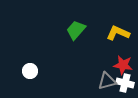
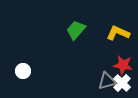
white circle: moved 7 px left
white cross: moved 3 px left; rotated 30 degrees clockwise
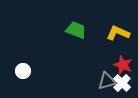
green trapezoid: rotated 70 degrees clockwise
red star: rotated 12 degrees clockwise
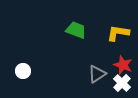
yellow L-shape: rotated 15 degrees counterclockwise
gray triangle: moved 10 px left, 7 px up; rotated 18 degrees counterclockwise
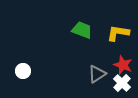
green trapezoid: moved 6 px right
